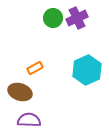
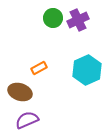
purple cross: moved 1 px right, 2 px down
orange rectangle: moved 4 px right
purple semicircle: moved 2 px left; rotated 25 degrees counterclockwise
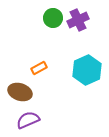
purple semicircle: moved 1 px right
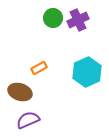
cyan hexagon: moved 2 px down
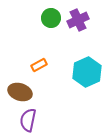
green circle: moved 2 px left
orange rectangle: moved 3 px up
purple semicircle: rotated 55 degrees counterclockwise
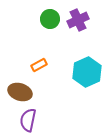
green circle: moved 1 px left, 1 px down
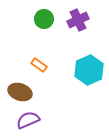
green circle: moved 6 px left
orange rectangle: rotated 63 degrees clockwise
cyan hexagon: moved 2 px right, 2 px up
purple semicircle: rotated 55 degrees clockwise
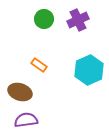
purple semicircle: moved 2 px left; rotated 15 degrees clockwise
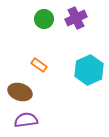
purple cross: moved 2 px left, 2 px up
